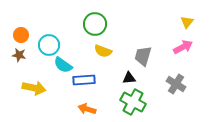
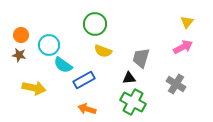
gray trapezoid: moved 2 px left, 2 px down
blue rectangle: rotated 25 degrees counterclockwise
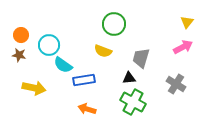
green circle: moved 19 px right
blue rectangle: rotated 20 degrees clockwise
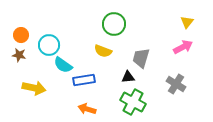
black triangle: moved 1 px left, 1 px up
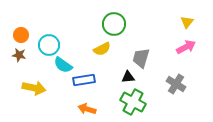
pink arrow: moved 3 px right
yellow semicircle: moved 1 px left, 2 px up; rotated 48 degrees counterclockwise
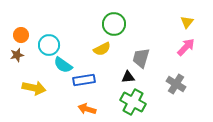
pink arrow: rotated 18 degrees counterclockwise
brown star: moved 2 px left; rotated 24 degrees counterclockwise
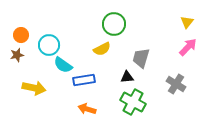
pink arrow: moved 2 px right
black triangle: moved 1 px left
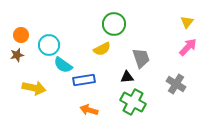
gray trapezoid: rotated 145 degrees clockwise
orange arrow: moved 2 px right, 1 px down
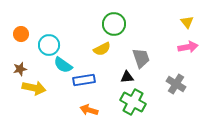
yellow triangle: rotated 16 degrees counterclockwise
orange circle: moved 1 px up
pink arrow: rotated 36 degrees clockwise
brown star: moved 3 px right, 14 px down
